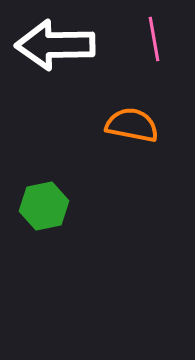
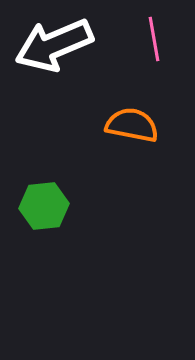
white arrow: moved 1 px left; rotated 22 degrees counterclockwise
green hexagon: rotated 6 degrees clockwise
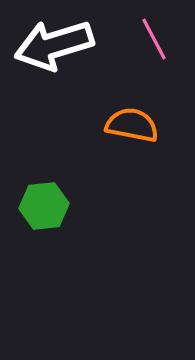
pink line: rotated 18 degrees counterclockwise
white arrow: rotated 6 degrees clockwise
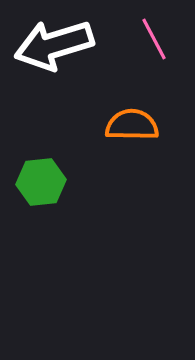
orange semicircle: rotated 10 degrees counterclockwise
green hexagon: moved 3 px left, 24 px up
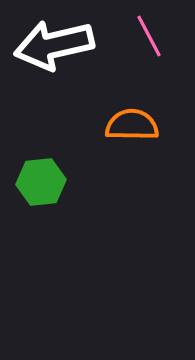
pink line: moved 5 px left, 3 px up
white arrow: rotated 4 degrees clockwise
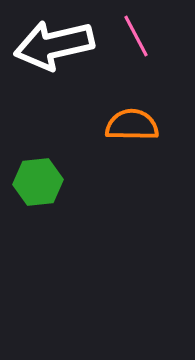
pink line: moved 13 px left
green hexagon: moved 3 px left
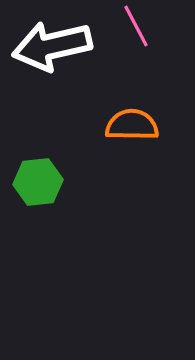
pink line: moved 10 px up
white arrow: moved 2 px left, 1 px down
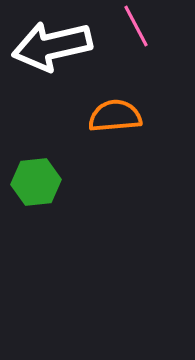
orange semicircle: moved 17 px left, 9 px up; rotated 6 degrees counterclockwise
green hexagon: moved 2 px left
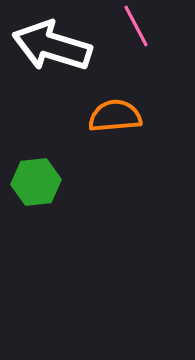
white arrow: rotated 30 degrees clockwise
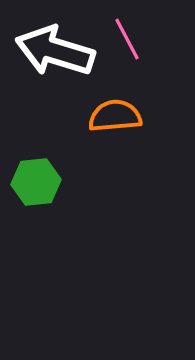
pink line: moved 9 px left, 13 px down
white arrow: moved 3 px right, 5 px down
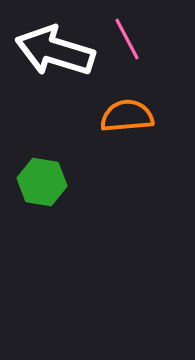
orange semicircle: moved 12 px right
green hexagon: moved 6 px right; rotated 15 degrees clockwise
